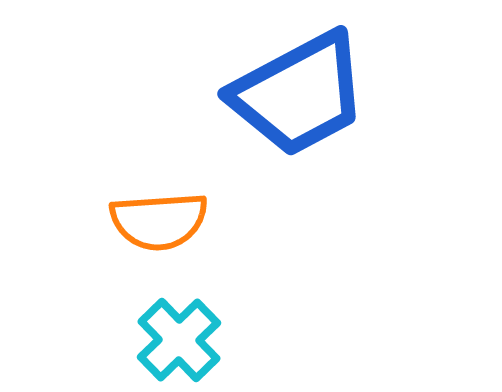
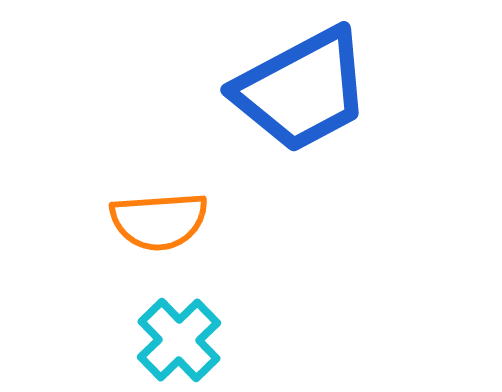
blue trapezoid: moved 3 px right, 4 px up
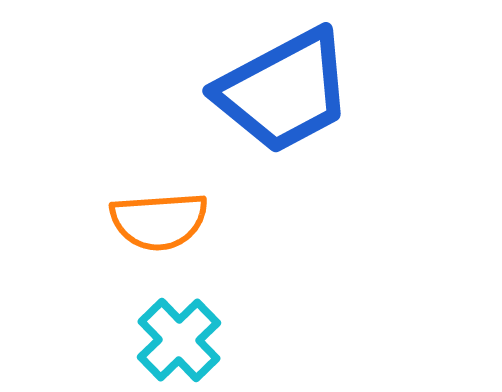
blue trapezoid: moved 18 px left, 1 px down
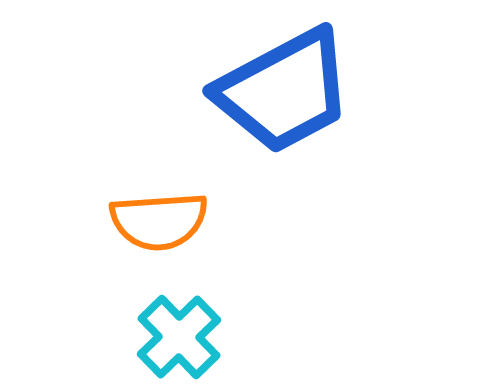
cyan cross: moved 3 px up
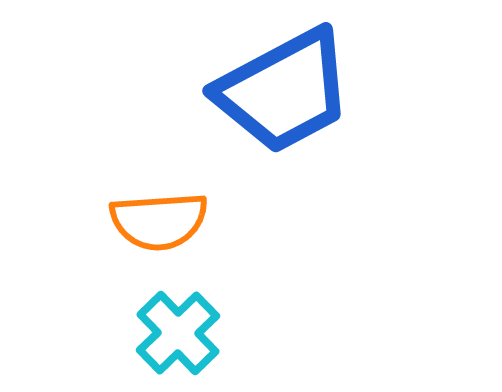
cyan cross: moved 1 px left, 4 px up
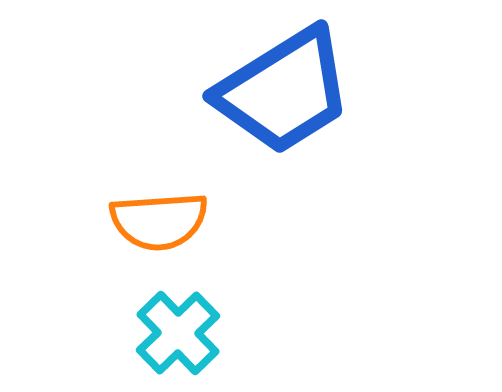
blue trapezoid: rotated 4 degrees counterclockwise
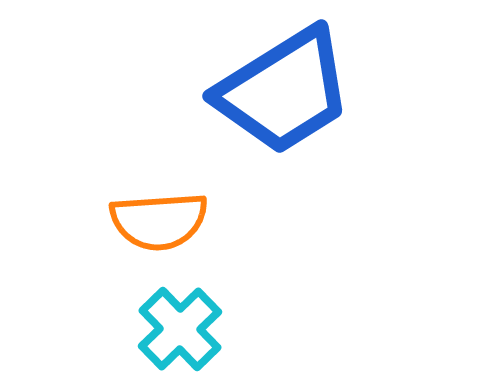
cyan cross: moved 2 px right, 4 px up
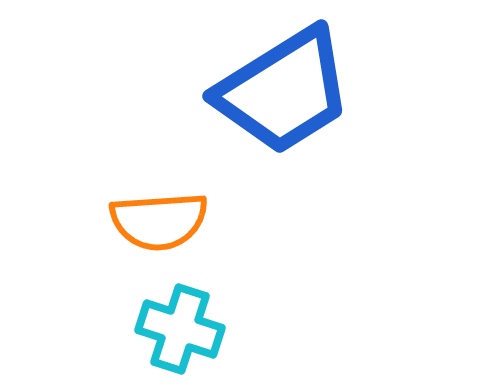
cyan cross: rotated 28 degrees counterclockwise
